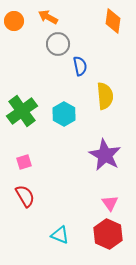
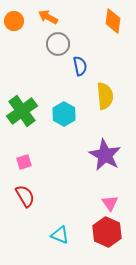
red hexagon: moved 1 px left, 2 px up
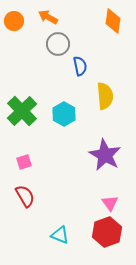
green cross: rotated 8 degrees counterclockwise
red hexagon: rotated 16 degrees clockwise
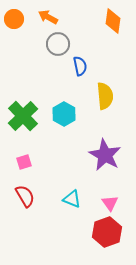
orange circle: moved 2 px up
green cross: moved 1 px right, 5 px down
cyan triangle: moved 12 px right, 36 px up
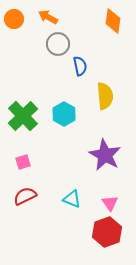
pink square: moved 1 px left
red semicircle: rotated 85 degrees counterclockwise
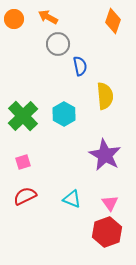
orange diamond: rotated 10 degrees clockwise
